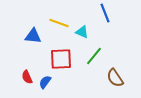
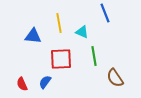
yellow line: rotated 60 degrees clockwise
green line: rotated 48 degrees counterclockwise
red semicircle: moved 5 px left, 7 px down
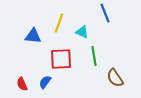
yellow line: rotated 30 degrees clockwise
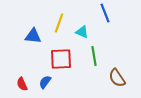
brown semicircle: moved 2 px right
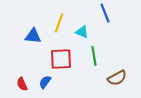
brown semicircle: rotated 84 degrees counterclockwise
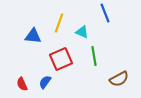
red square: rotated 20 degrees counterclockwise
brown semicircle: moved 2 px right, 1 px down
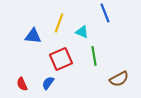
blue semicircle: moved 3 px right, 1 px down
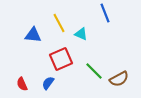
yellow line: rotated 48 degrees counterclockwise
cyan triangle: moved 1 px left, 2 px down
blue triangle: moved 1 px up
green line: moved 15 px down; rotated 36 degrees counterclockwise
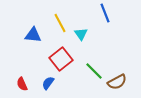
yellow line: moved 1 px right
cyan triangle: rotated 32 degrees clockwise
red square: rotated 15 degrees counterclockwise
brown semicircle: moved 2 px left, 3 px down
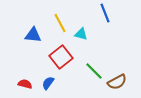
cyan triangle: rotated 40 degrees counterclockwise
red square: moved 2 px up
red semicircle: moved 3 px right; rotated 128 degrees clockwise
